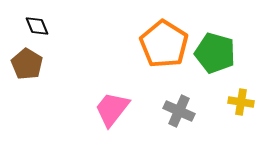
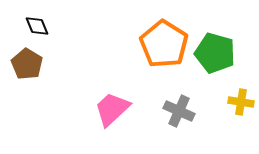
pink trapezoid: rotated 9 degrees clockwise
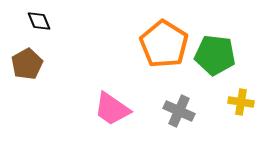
black diamond: moved 2 px right, 5 px up
green pentagon: moved 2 px down; rotated 9 degrees counterclockwise
brown pentagon: rotated 12 degrees clockwise
pink trapezoid: rotated 102 degrees counterclockwise
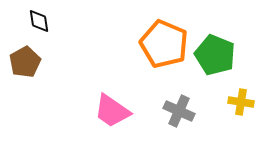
black diamond: rotated 15 degrees clockwise
orange pentagon: rotated 9 degrees counterclockwise
green pentagon: rotated 15 degrees clockwise
brown pentagon: moved 2 px left, 2 px up
pink trapezoid: moved 2 px down
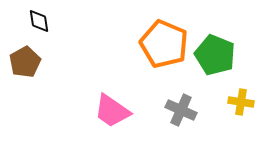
gray cross: moved 2 px right, 1 px up
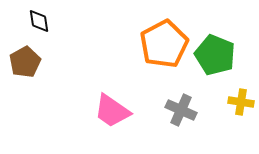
orange pentagon: rotated 21 degrees clockwise
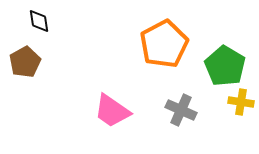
green pentagon: moved 10 px right, 11 px down; rotated 9 degrees clockwise
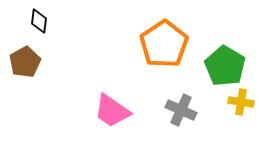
black diamond: rotated 15 degrees clockwise
orange pentagon: rotated 6 degrees counterclockwise
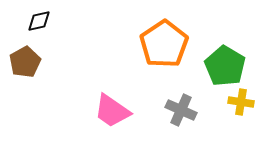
black diamond: rotated 70 degrees clockwise
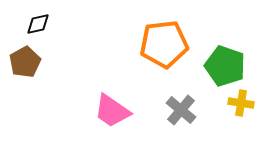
black diamond: moved 1 px left, 3 px down
orange pentagon: rotated 27 degrees clockwise
green pentagon: rotated 12 degrees counterclockwise
yellow cross: moved 1 px down
gray cross: rotated 16 degrees clockwise
